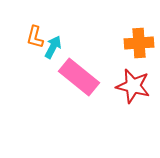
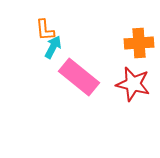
orange L-shape: moved 10 px right, 7 px up; rotated 20 degrees counterclockwise
red star: moved 2 px up
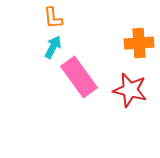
orange L-shape: moved 8 px right, 12 px up
pink rectangle: rotated 15 degrees clockwise
red star: moved 3 px left, 6 px down
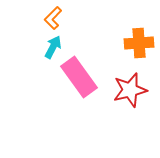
orange L-shape: rotated 50 degrees clockwise
red star: rotated 28 degrees counterclockwise
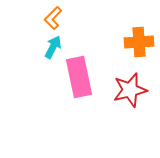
orange cross: moved 1 px up
pink rectangle: rotated 24 degrees clockwise
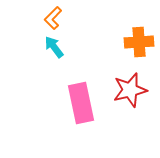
cyan arrow: moved 1 px right; rotated 65 degrees counterclockwise
pink rectangle: moved 2 px right, 26 px down
